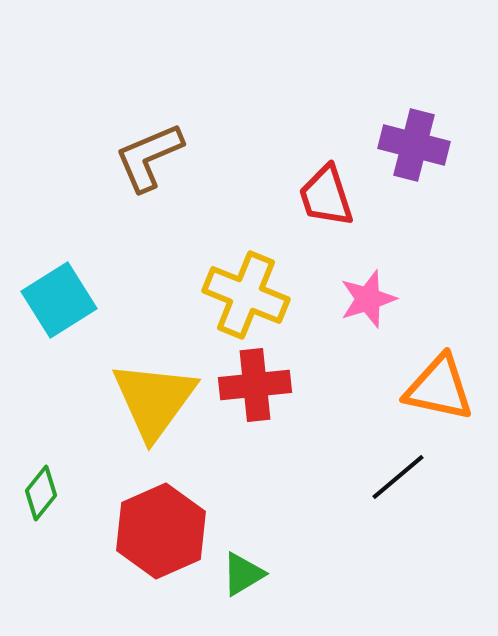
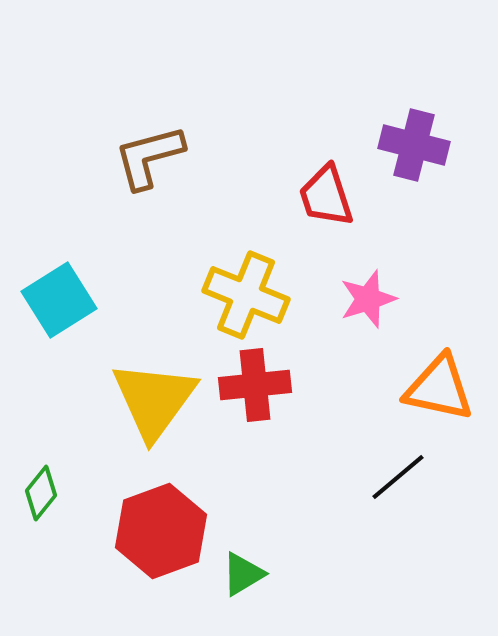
brown L-shape: rotated 8 degrees clockwise
red hexagon: rotated 4 degrees clockwise
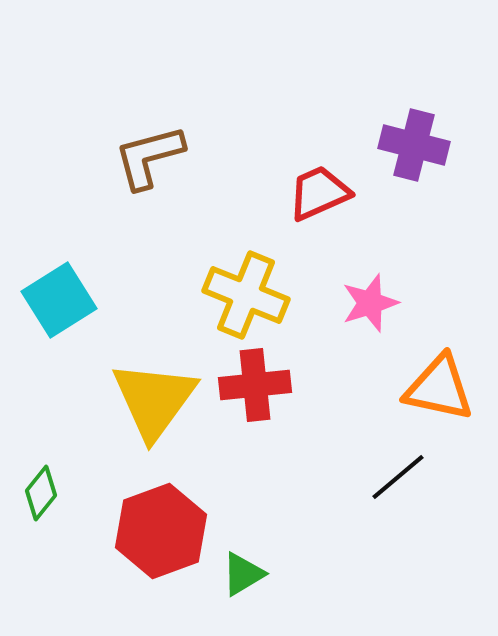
red trapezoid: moved 7 px left, 3 px up; rotated 84 degrees clockwise
pink star: moved 2 px right, 4 px down
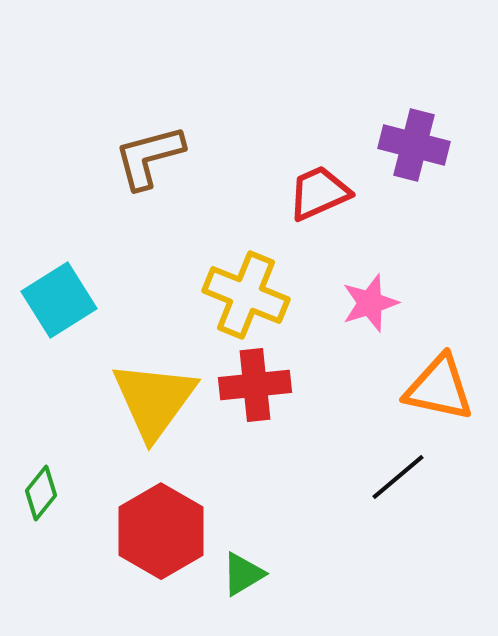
red hexagon: rotated 10 degrees counterclockwise
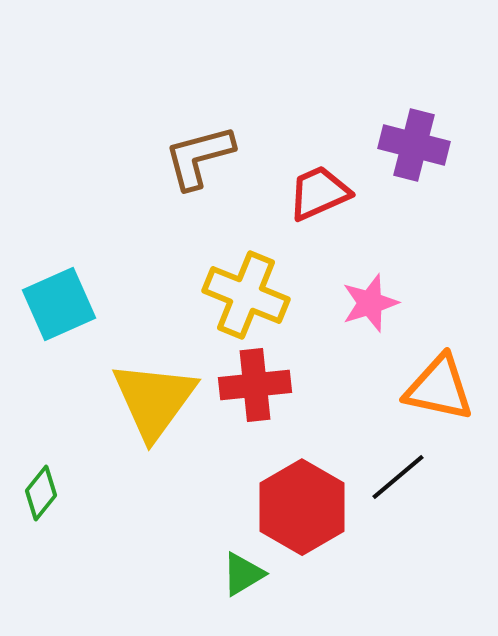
brown L-shape: moved 50 px right
cyan square: moved 4 px down; rotated 8 degrees clockwise
red hexagon: moved 141 px right, 24 px up
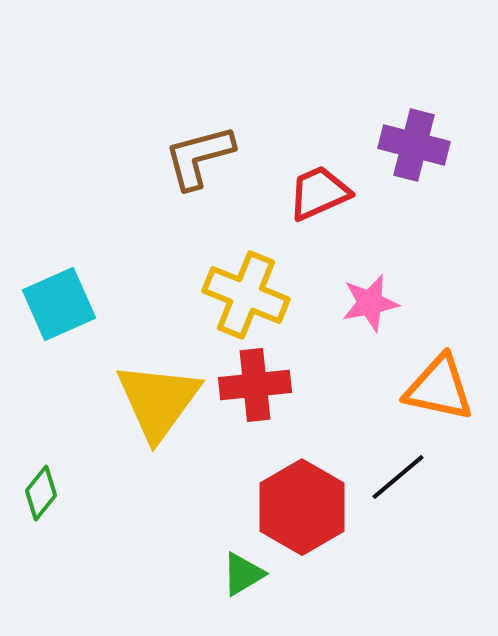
pink star: rotated 6 degrees clockwise
yellow triangle: moved 4 px right, 1 px down
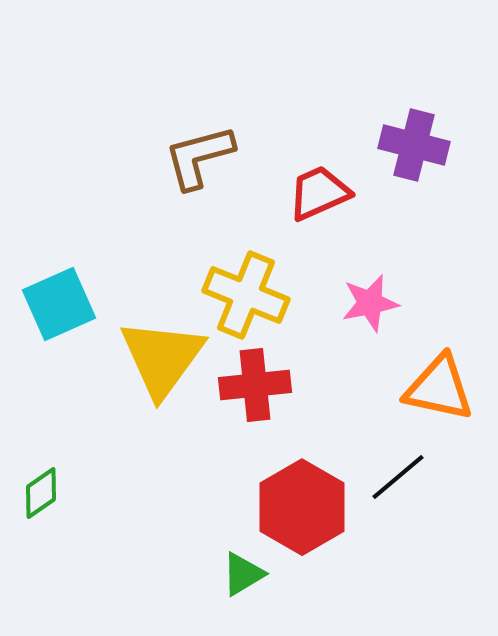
yellow triangle: moved 4 px right, 43 px up
green diamond: rotated 16 degrees clockwise
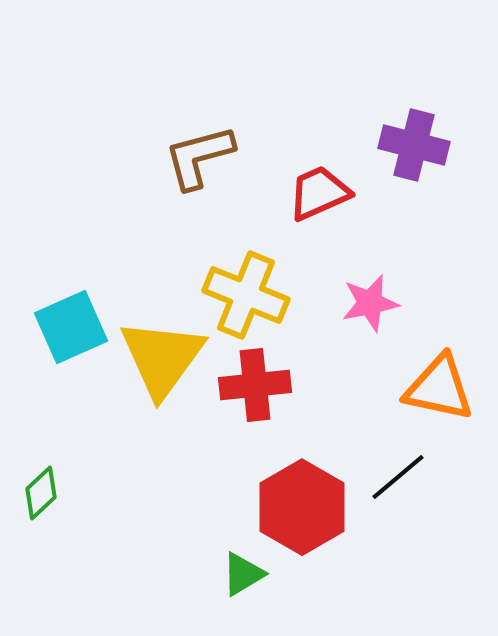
cyan square: moved 12 px right, 23 px down
green diamond: rotated 8 degrees counterclockwise
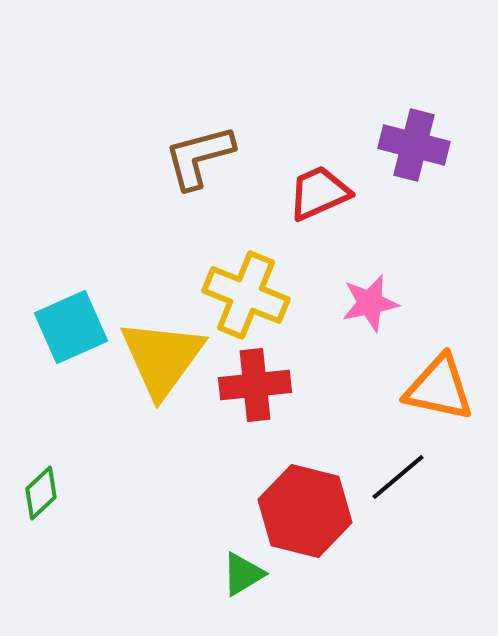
red hexagon: moved 3 px right, 4 px down; rotated 16 degrees counterclockwise
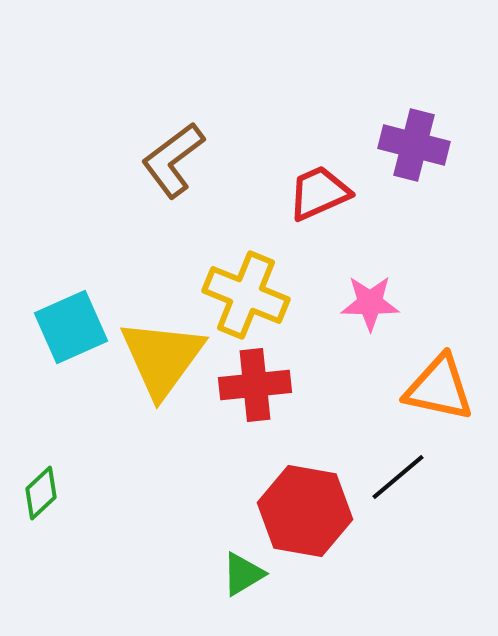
brown L-shape: moved 26 px left, 3 px down; rotated 22 degrees counterclockwise
pink star: rotated 12 degrees clockwise
red hexagon: rotated 4 degrees counterclockwise
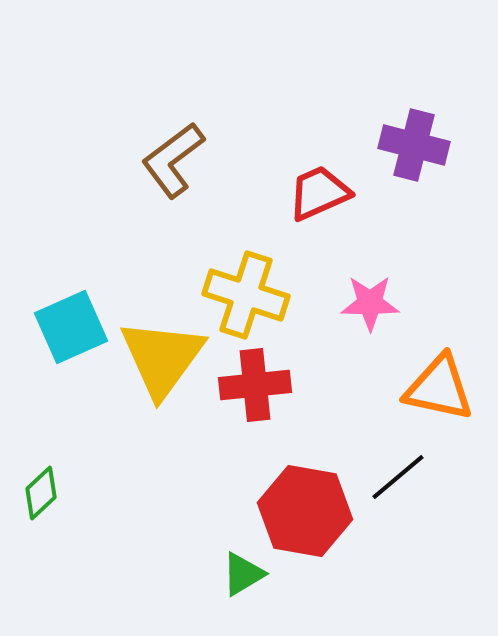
yellow cross: rotated 4 degrees counterclockwise
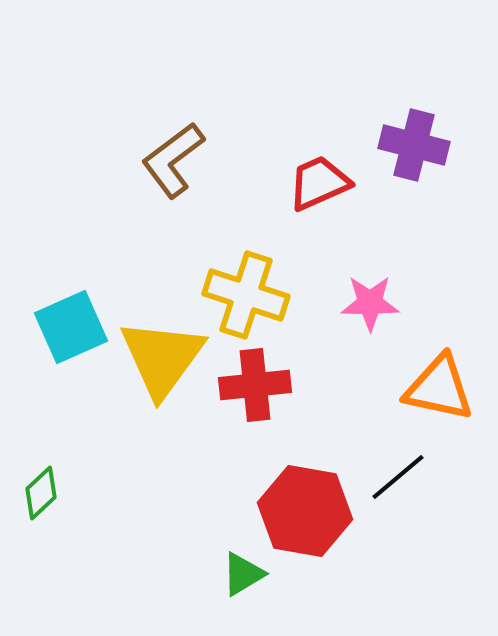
red trapezoid: moved 10 px up
